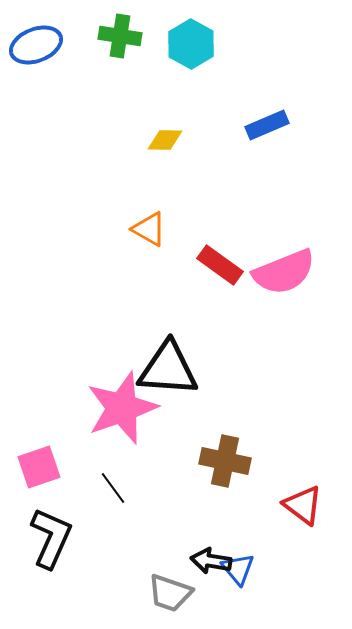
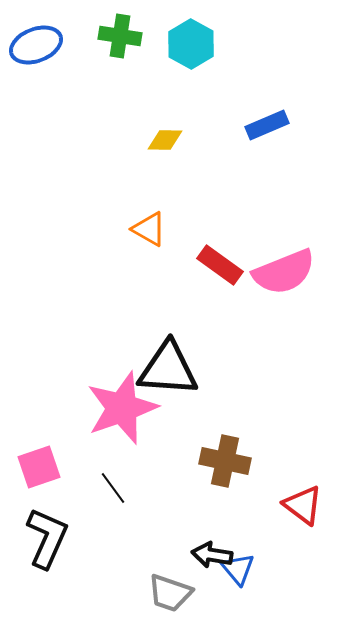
black L-shape: moved 4 px left
black arrow: moved 1 px right, 6 px up
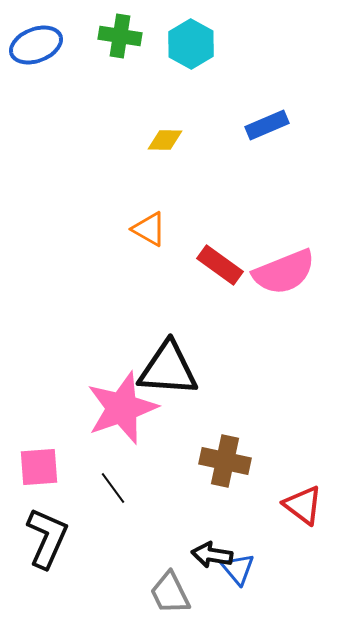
pink square: rotated 15 degrees clockwise
gray trapezoid: rotated 45 degrees clockwise
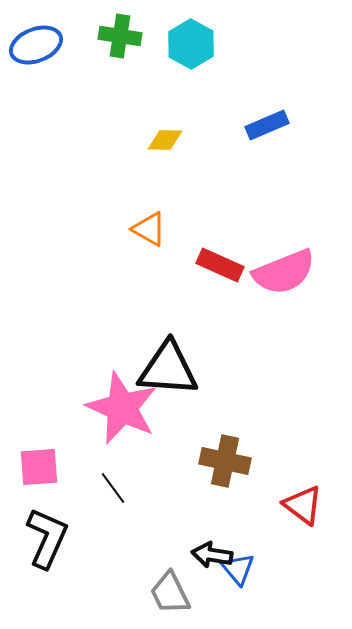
red rectangle: rotated 12 degrees counterclockwise
pink star: rotated 28 degrees counterclockwise
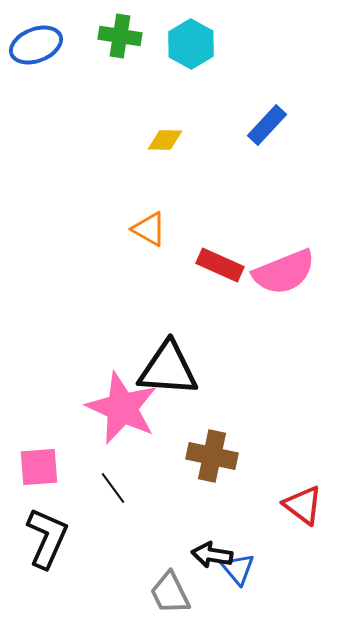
blue rectangle: rotated 24 degrees counterclockwise
brown cross: moved 13 px left, 5 px up
